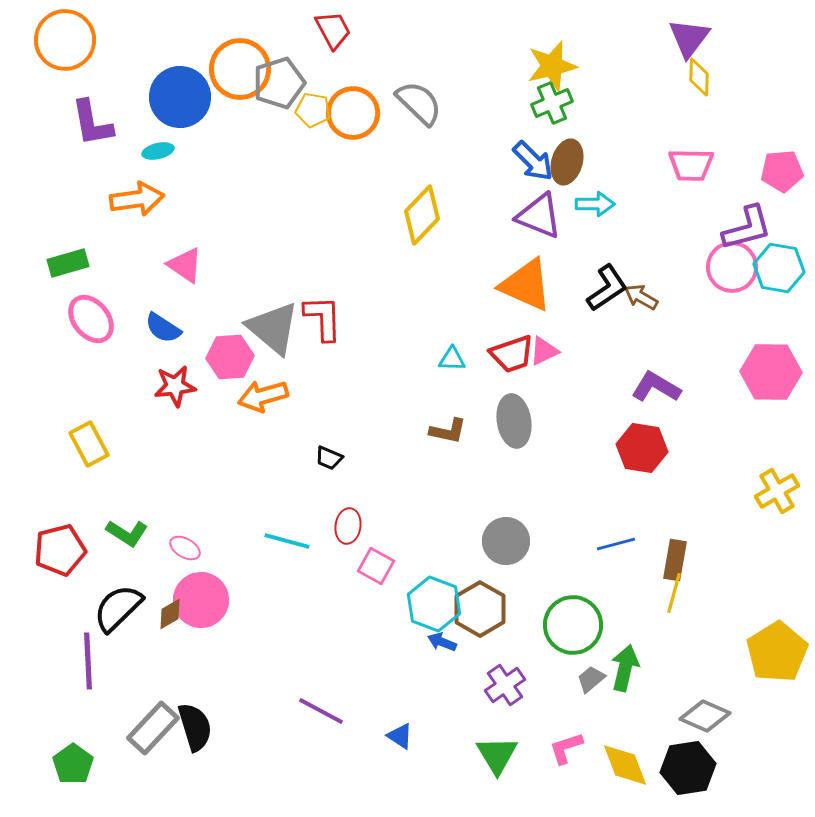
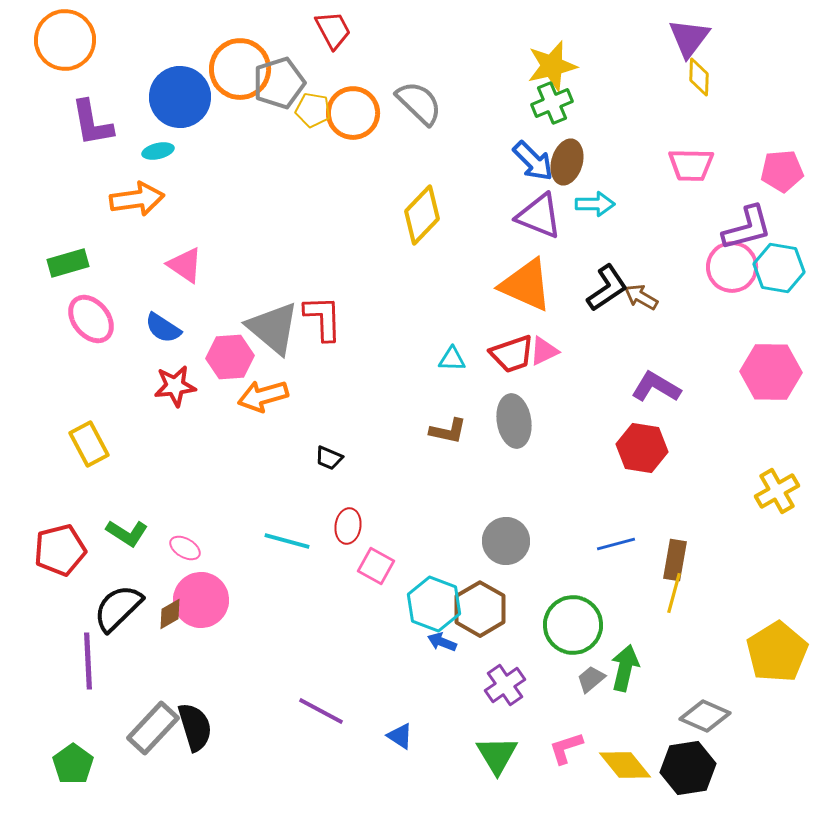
yellow diamond at (625, 765): rotated 18 degrees counterclockwise
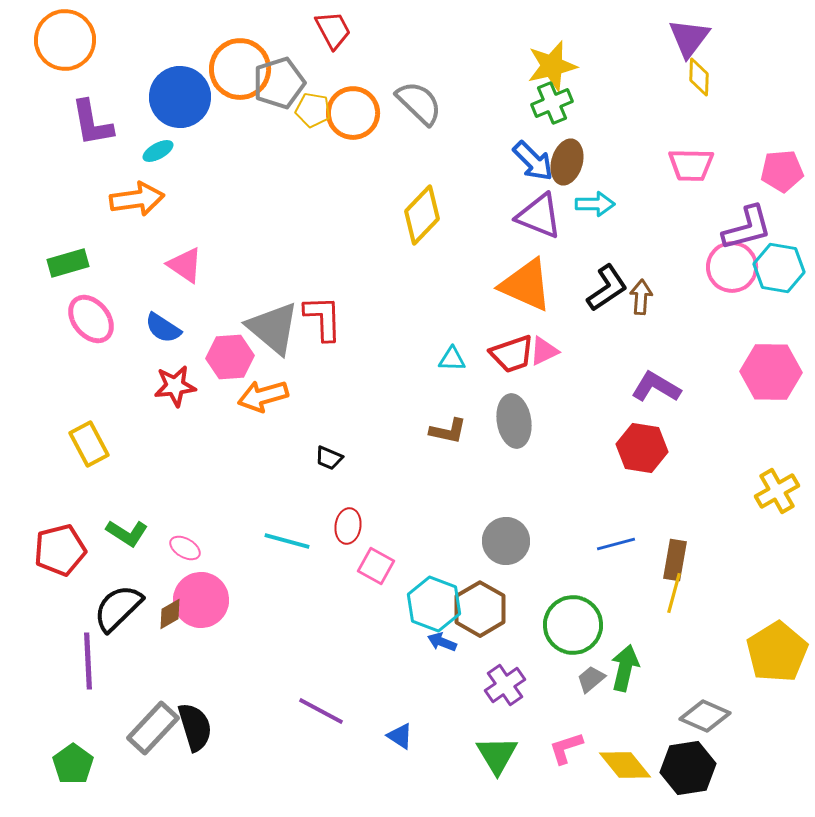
cyan ellipse at (158, 151): rotated 16 degrees counterclockwise
brown arrow at (641, 297): rotated 64 degrees clockwise
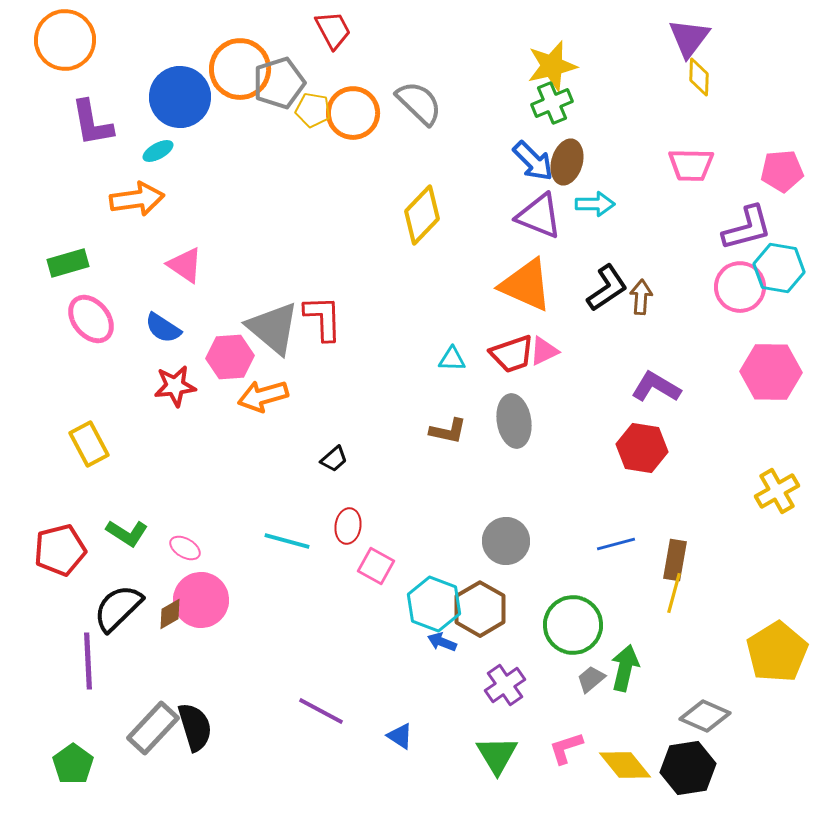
pink circle at (732, 267): moved 8 px right, 20 px down
black trapezoid at (329, 458): moved 5 px right, 1 px down; rotated 64 degrees counterclockwise
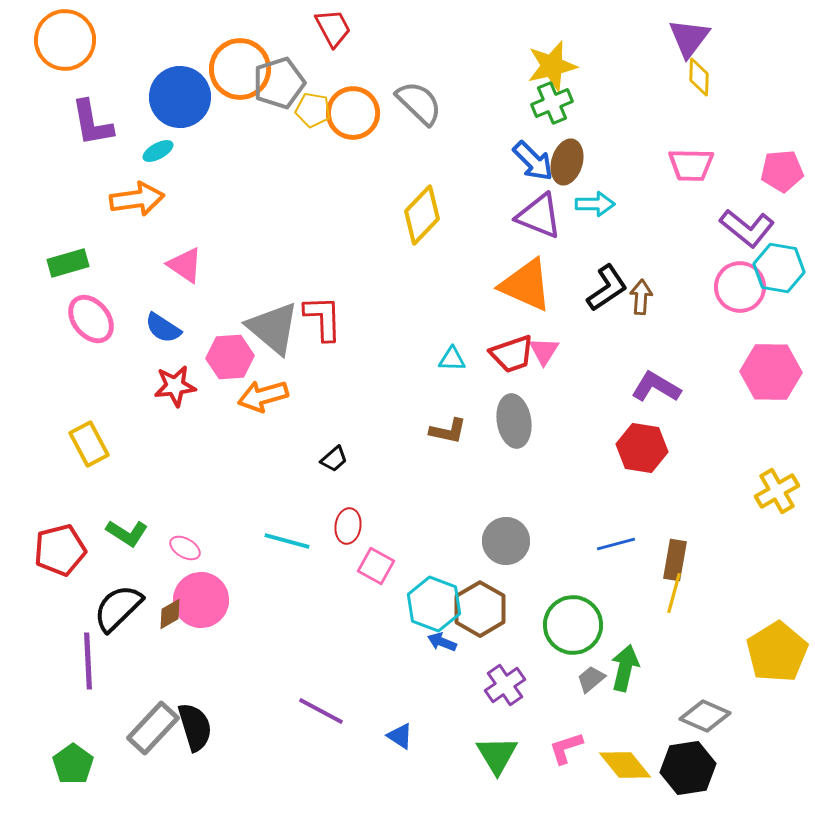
red trapezoid at (333, 30): moved 2 px up
purple L-shape at (747, 228): rotated 54 degrees clockwise
pink triangle at (544, 351): rotated 32 degrees counterclockwise
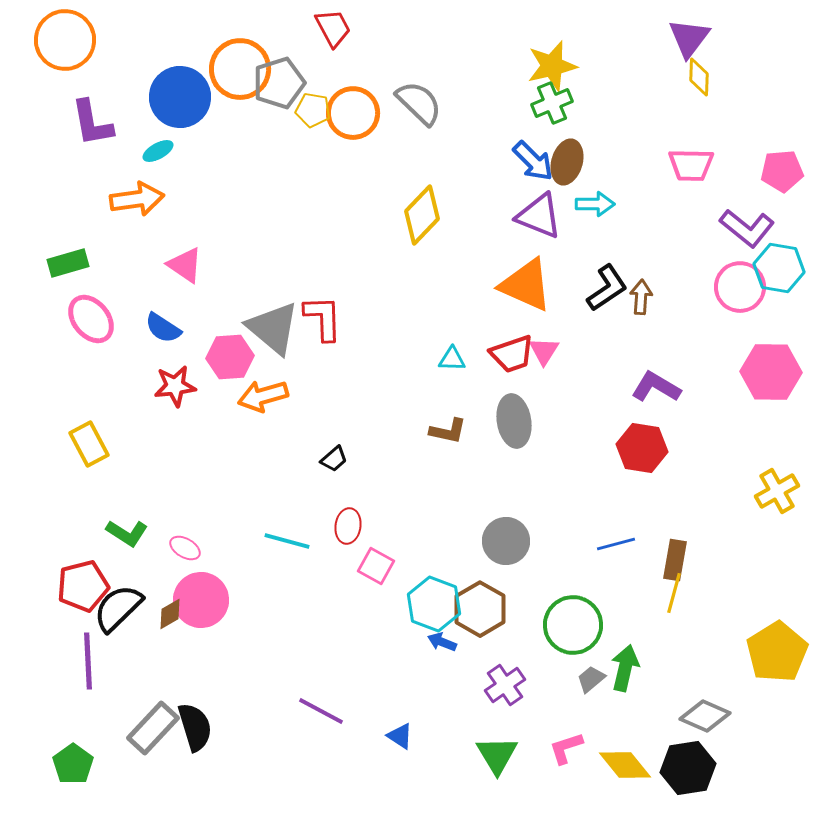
red pentagon at (60, 550): moved 23 px right, 36 px down
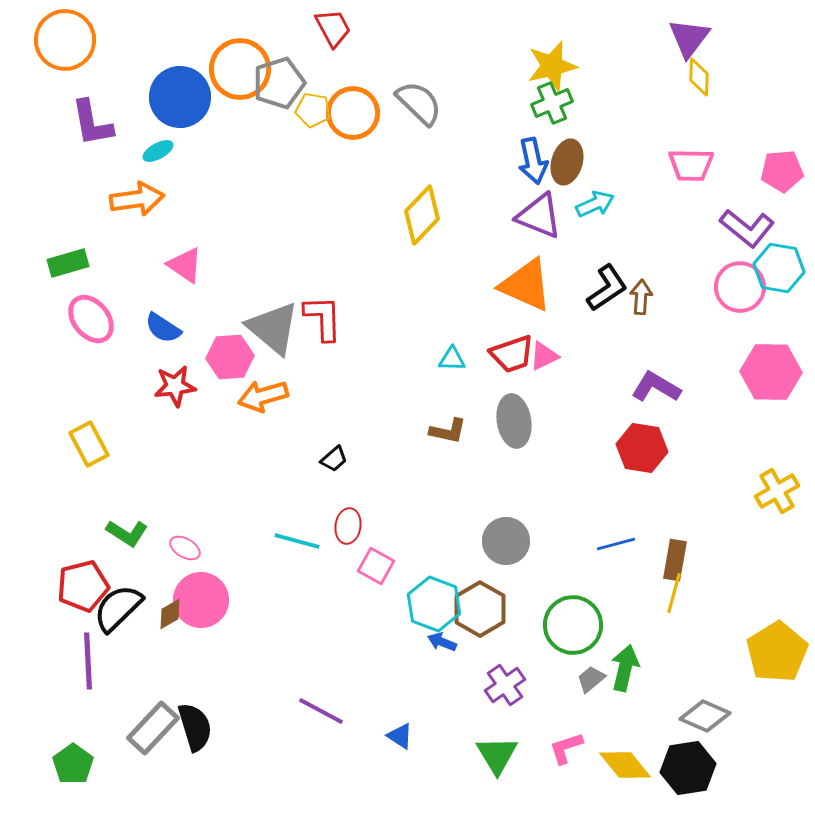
blue arrow at (533, 161): rotated 33 degrees clockwise
cyan arrow at (595, 204): rotated 24 degrees counterclockwise
pink triangle at (544, 351): moved 5 px down; rotated 32 degrees clockwise
cyan line at (287, 541): moved 10 px right
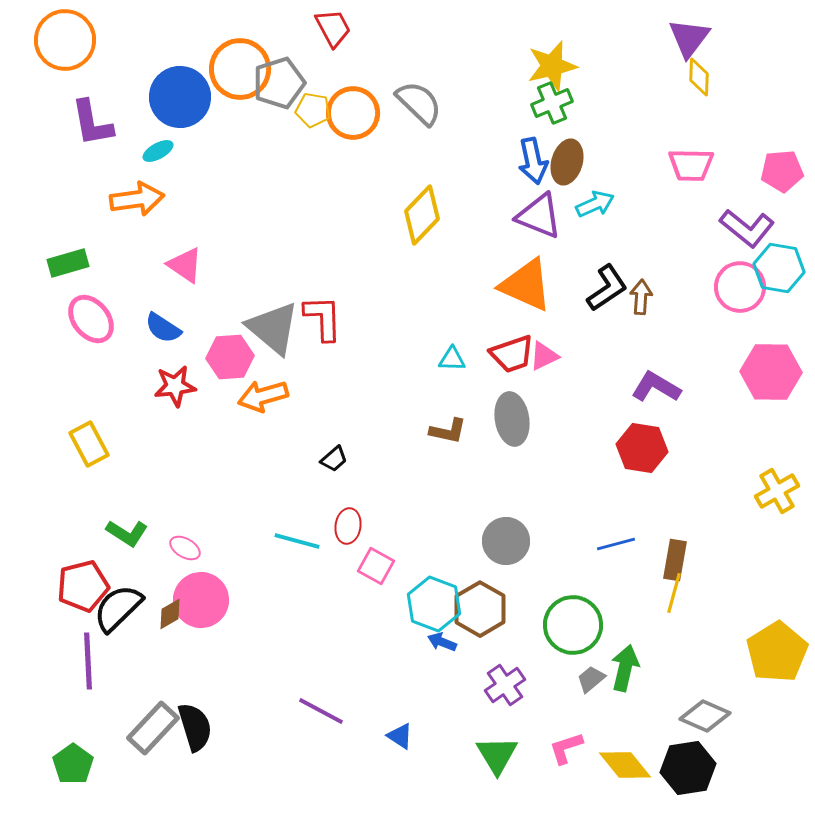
gray ellipse at (514, 421): moved 2 px left, 2 px up
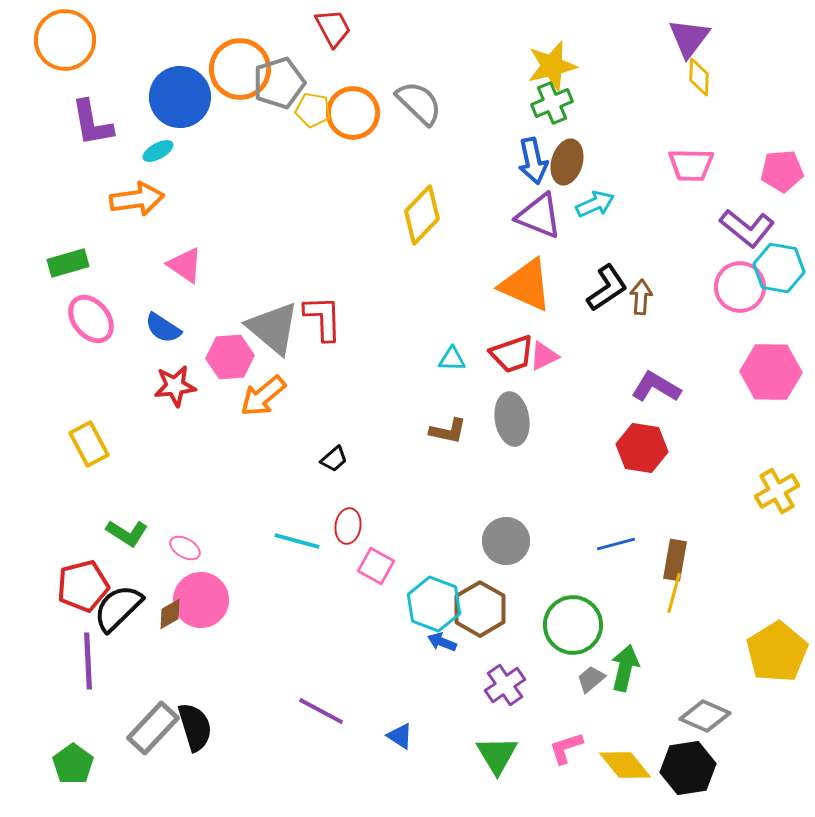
orange arrow at (263, 396): rotated 24 degrees counterclockwise
